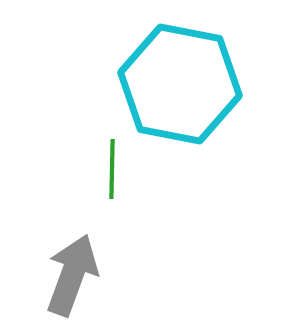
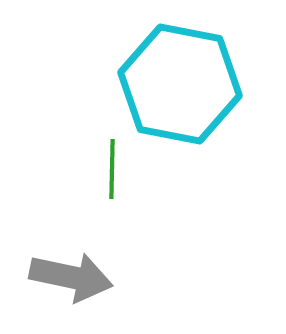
gray arrow: moved 1 px left, 2 px down; rotated 82 degrees clockwise
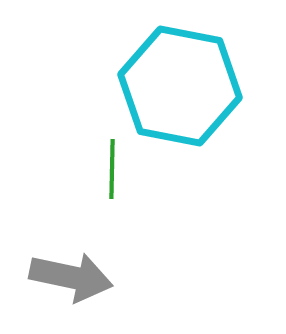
cyan hexagon: moved 2 px down
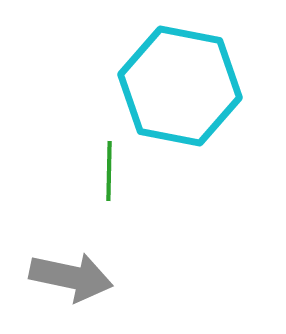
green line: moved 3 px left, 2 px down
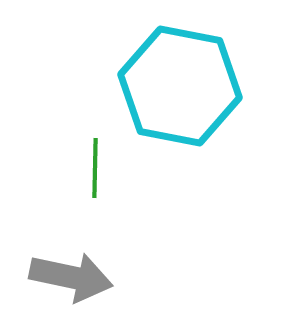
green line: moved 14 px left, 3 px up
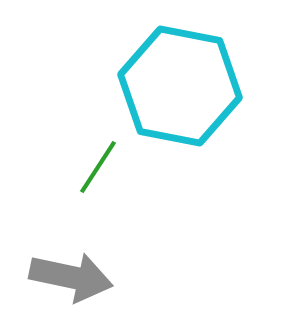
green line: moved 3 px right, 1 px up; rotated 32 degrees clockwise
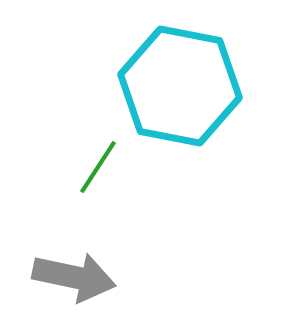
gray arrow: moved 3 px right
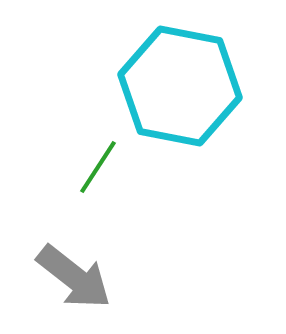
gray arrow: rotated 26 degrees clockwise
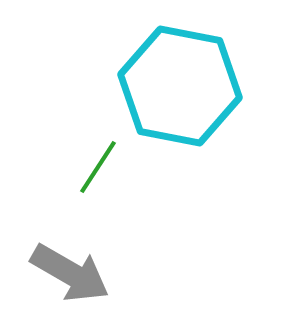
gray arrow: moved 4 px left, 4 px up; rotated 8 degrees counterclockwise
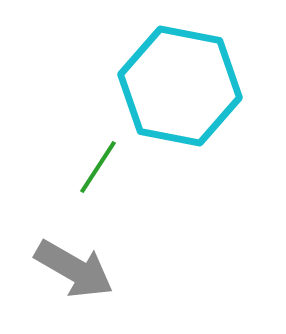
gray arrow: moved 4 px right, 4 px up
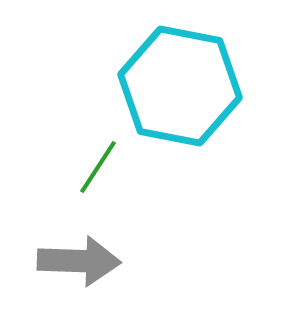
gray arrow: moved 5 px right, 8 px up; rotated 28 degrees counterclockwise
